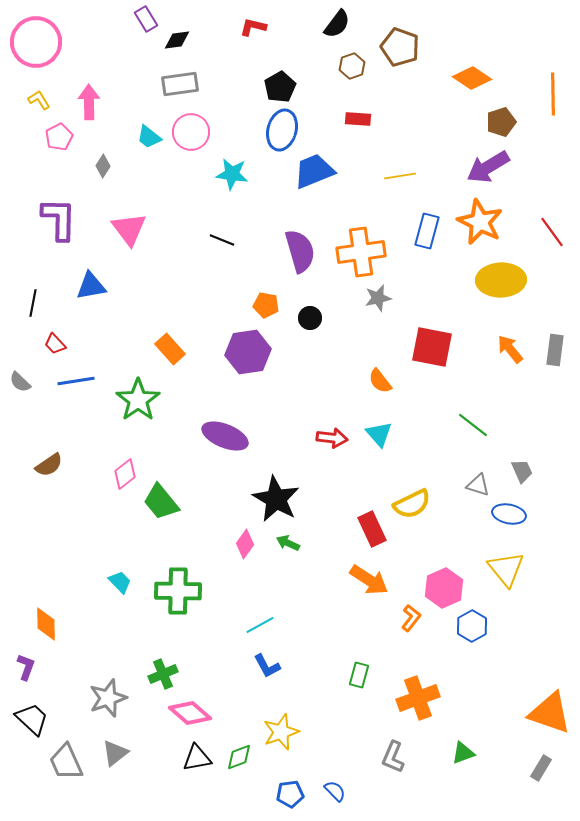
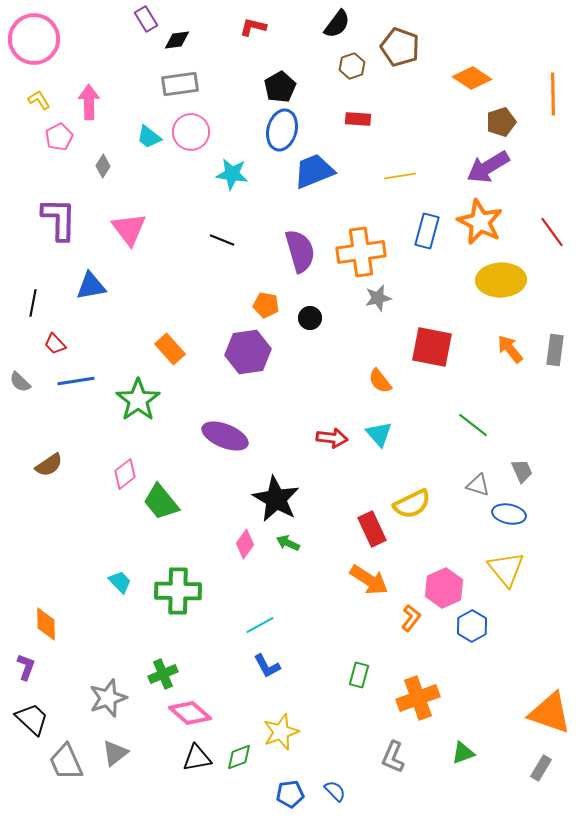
pink circle at (36, 42): moved 2 px left, 3 px up
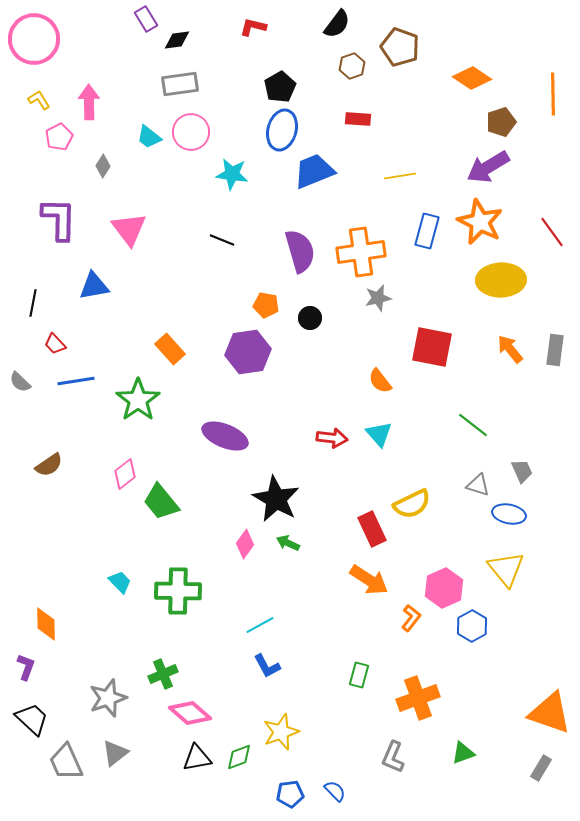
blue triangle at (91, 286): moved 3 px right
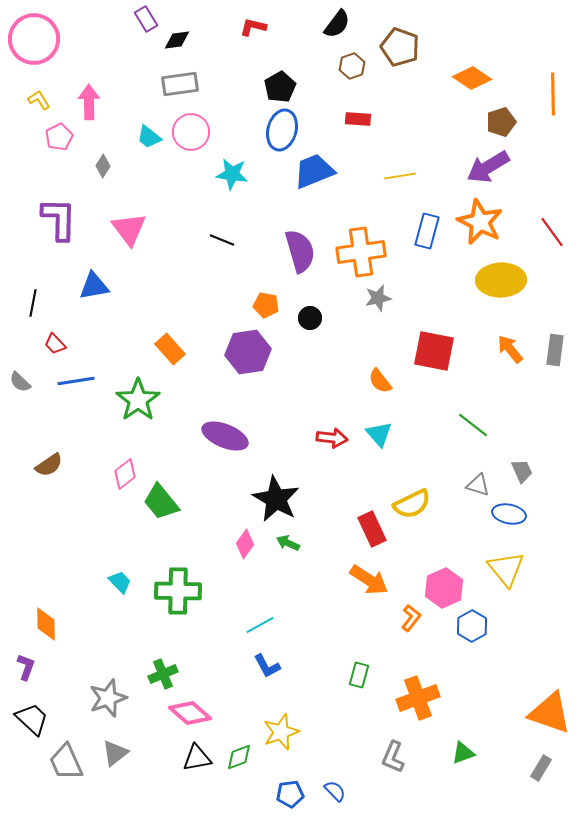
red square at (432, 347): moved 2 px right, 4 px down
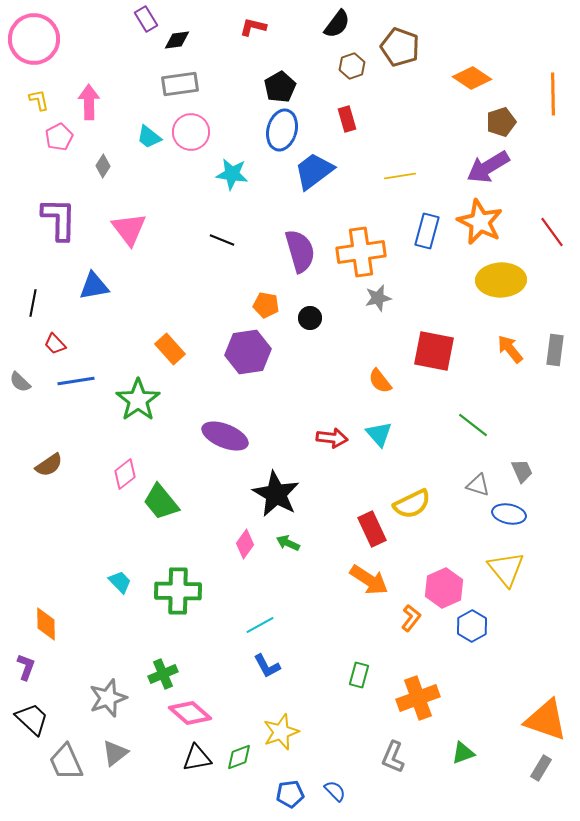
yellow L-shape at (39, 100): rotated 20 degrees clockwise
red rectangle at (358, 119): moved 11 px left; rotated 70 degrees clockwise
blue trapezoid at (314, 171): rotated 15 degrees counterclockwise
black star at (276, 499): moved 5 px up
orange triangle at (550, 713): moved 4 px left, 7 px down
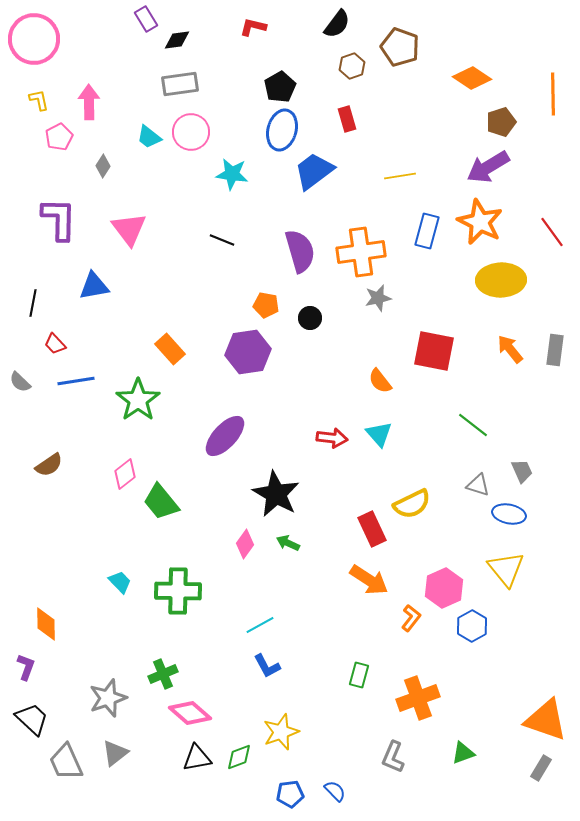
purple ellipse at (225, 436): rotated 69 degrees counterclockwise
